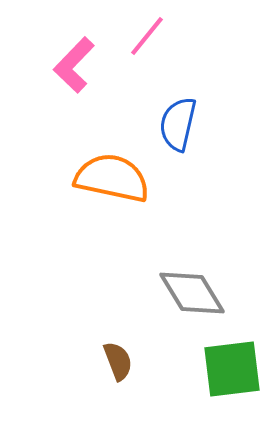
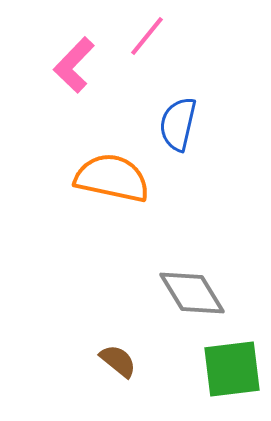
brown semicircle: rotated 30 degrees counterclockwise
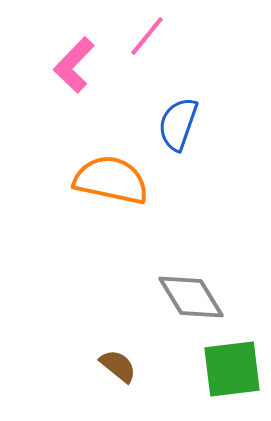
blue semicircle: rotated 6 degrees clockwise
orange semicircle: moved 1 px left, 2 px down
gray diamond: moved 1 px left, 4 px down
brown semicircle: moved 5 px down
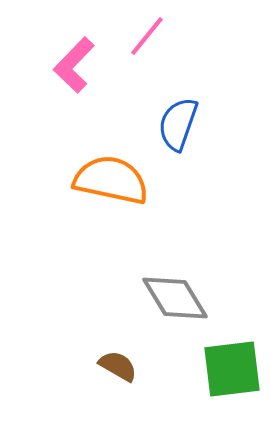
gray diamond: moved 16 px left, 1 px down
brown semicircle: rotated 9 degrees counterclockwise
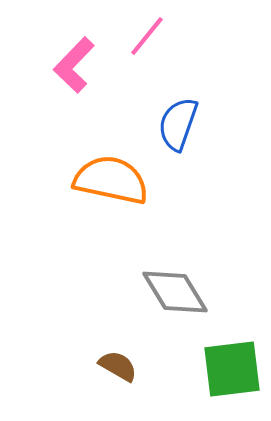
gray diamond: moved 6 px up
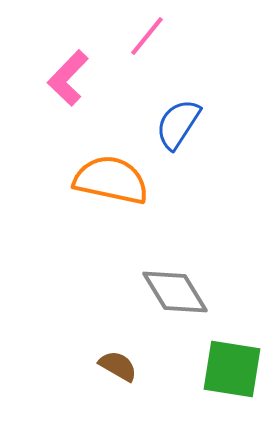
pink L-shape: moved 6 px left, 13 px down
blue semicircle: rotated 14 degrees clockwise
green square: rotated 16 degrees clockwise
